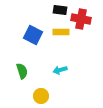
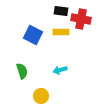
black rectangle: moved 1 px right, 1 px down
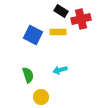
black rectangle: rotated 24 degrees clockwise
red cross: rotated 24 degrees counterclockwise
yellow rectangle: moved 3 px left
green semicircle: moved 6 px right, 4 px down
yellow circle: moved 1 px down
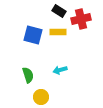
black rectangle: moved 2 px left
blue square: rotated 12 degrees counterclockwise
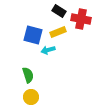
red cross: rotated 24 degrees clockwise
yellow rectangle: rotated 21 degrees counterclockwise
cyan arrow: moved 12 px left, 20 px up
yellow circle: moved 10 px left
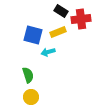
black rectangle: moved 2 px right
red cross: rotated 18 degrees counterclockwise
cyan arrow: moved 2 px down
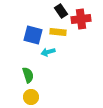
black rectangle: rotated 24 degrees clockwise
yellow rectangle: rotated 28 degrees clockwise
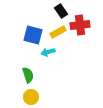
red cross: moved 1 px left, 6 px down
yellow rectangle: rotated 35 degrees counterclockwise
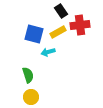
blue square: moved 1 px right, 1 px up
